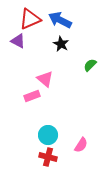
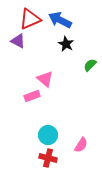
black star: moved 5 px right
red cross: moved 1 px down
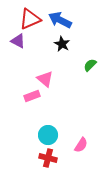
black star: moved 4 px left
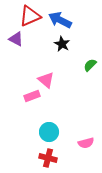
red triangle: moved 3 px up
purple triangle: moved 2 px left, 2 px up
pink triangle: moved 1 px right, 1 px down
cyan circle: moved 1 px right, 3 px up
pink semicircle: moved 5 px right, 2 px up; rotated 42 degrees clockwise
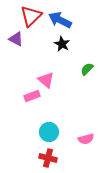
red triangle: moved 1 px right; rotated 20 degrees counterclockwise
green semicircle: moved 3 px left, 4 px down
pink semicircle: moved 4 px up
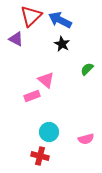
red cross: moved 8 px left, 2 px up
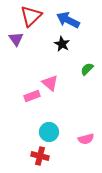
blue arrow: moved 8 px right
purple triangle: rotated 28 degrees clockwise
pink triangle: moved 4 px right, 3 px down
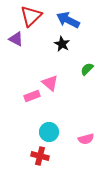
purple triangle: rotated 28 degrees counterclockwise
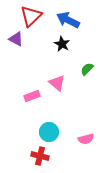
pink triangle: moved 7 px right
